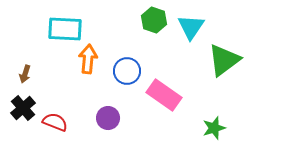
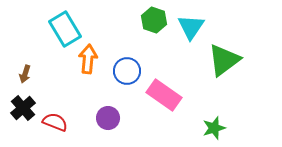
cyan rectangle: rotated 56 degrees clockwise
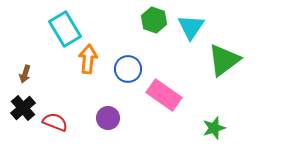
blue circle: moved 1 px right, 2 px up
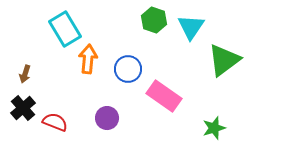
pink rectangle: moved 1 px down
purple circle: moved 1 px left
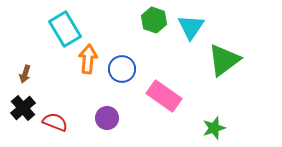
blue circle: moved 6 px left
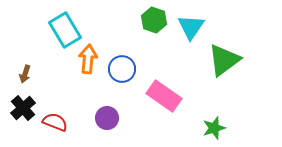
cyan rectangle: moved 1 px down
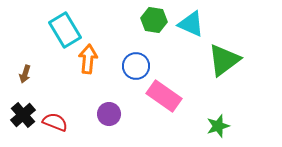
green hexagon: rotated 10 degrees counterclockwise
cyan triangle: moved 3 px up; rotated 40 degrees counterclockwise
blue circle: moved 14 px right, 3 px up
black cross: moved 7 px down
purple circle: moved 2 px right, 4 px up
green star: moved 4 px right, 2 px up
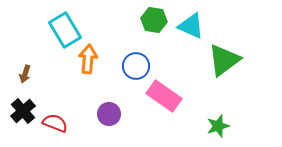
cyan triangle: moved 2 px down
black cross: moved 4 px up
red semicircle: moved 1 px down
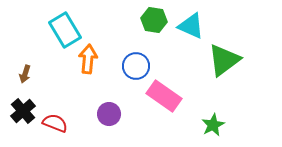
green star: moved 5 px left, 1 px up; rotated 10 degrees counterclockwise
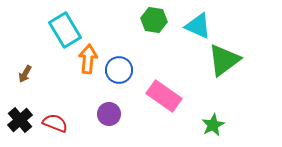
cyan triangle: moved 7 px right
blue circle: moved 17 px left, 4 px down
brown arrow: rotated 12 degrees clockwise
black cross: moved 3 px left, 9 px down
